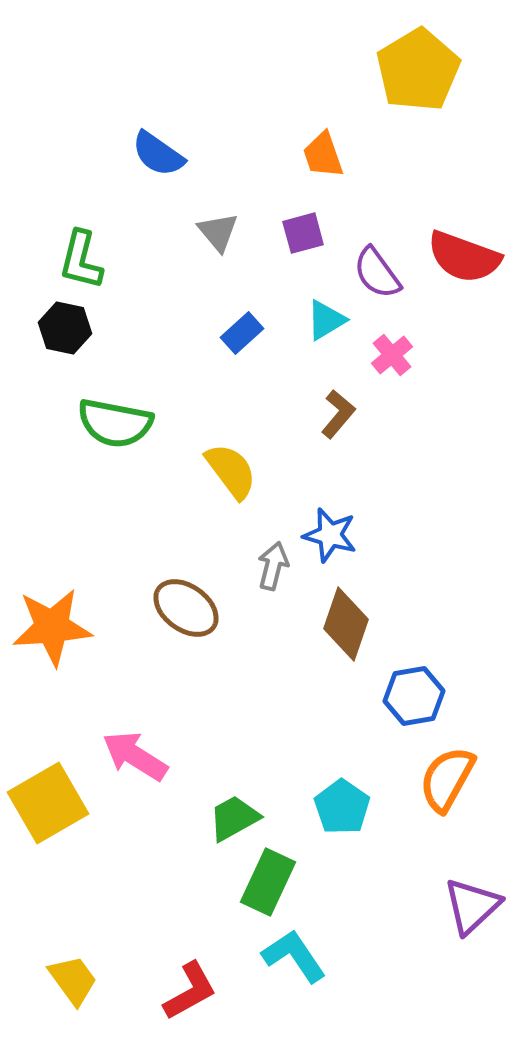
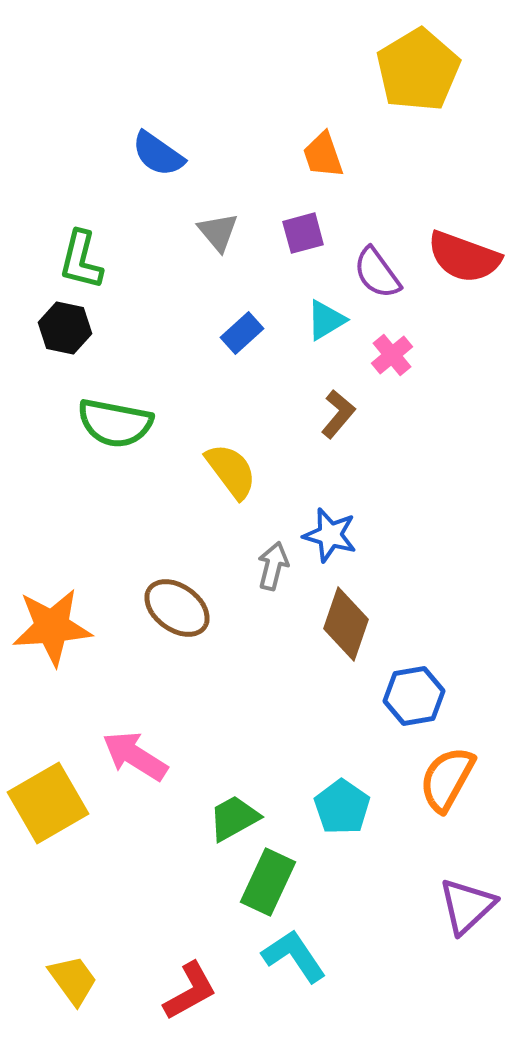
brown ellipse: moved 9 px left
purple triangle: moved 5 px left
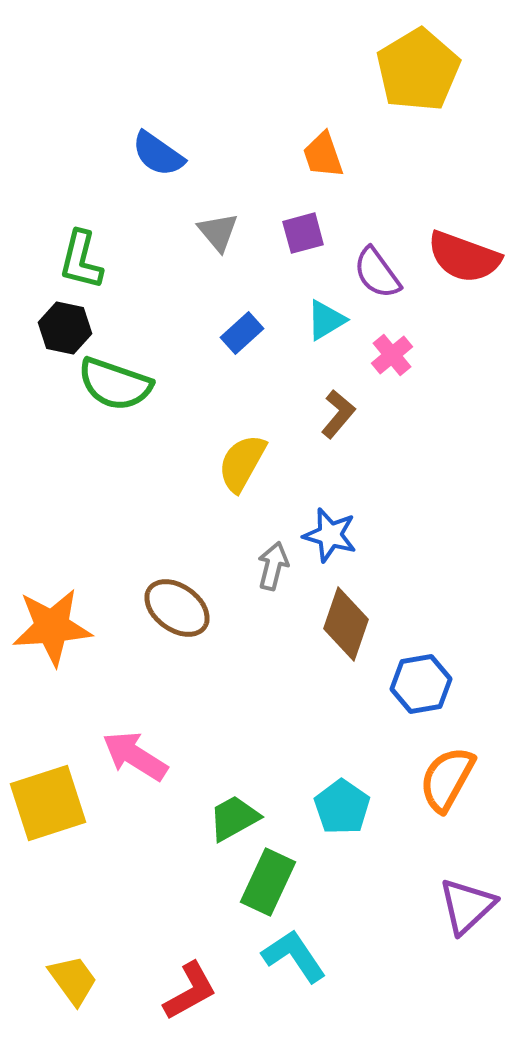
green semicircle: moved 39 px up; rotated 8 degrees clockwise
yellow semicircle: moved 11 px right, 8 px up; rotated 114 degrees counterclockwise
blue hexagon: moved 7 px right, 12 px up
yellow square: rotated 12 degrees clockwise
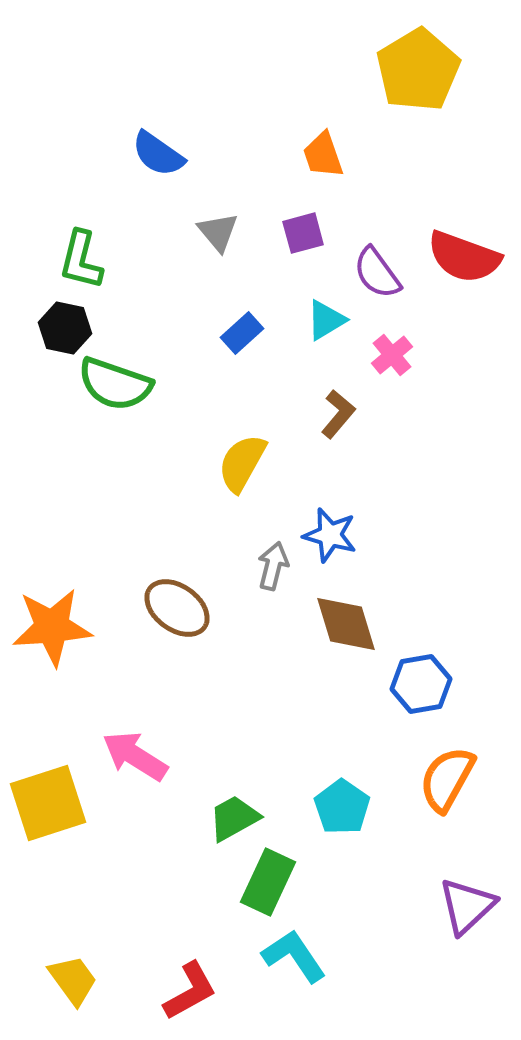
brown diamond: rotated 36 degrees counterclockwise
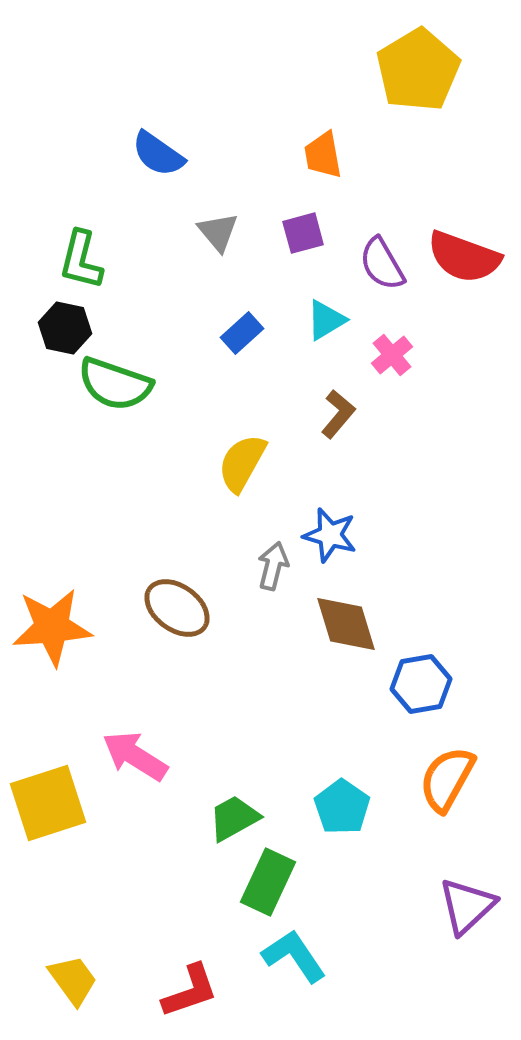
orange trapezoid: rotated 9 degrees clockwise
purple semicircle: moved 5 px right, 9 px up; rotated 6 degrees clockwise
red L-shape: rotated 10 degrees clockwise
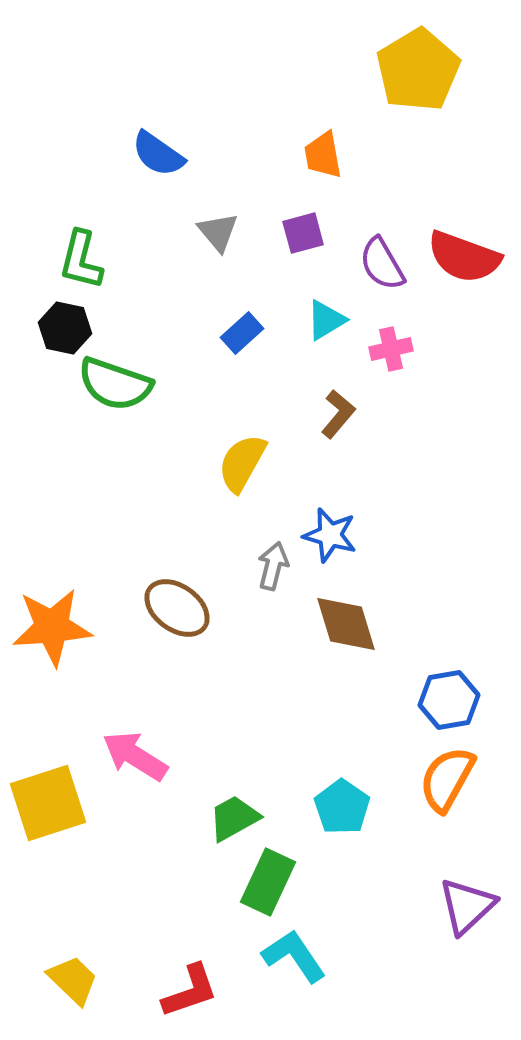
pink cross: moved 1 px left, 6 px up; rotated 27 degrees clockwise
blue hexagon: moved 28 px right, 16 px down
yellow trapezoid: rotated 10 degrees counterclockwise
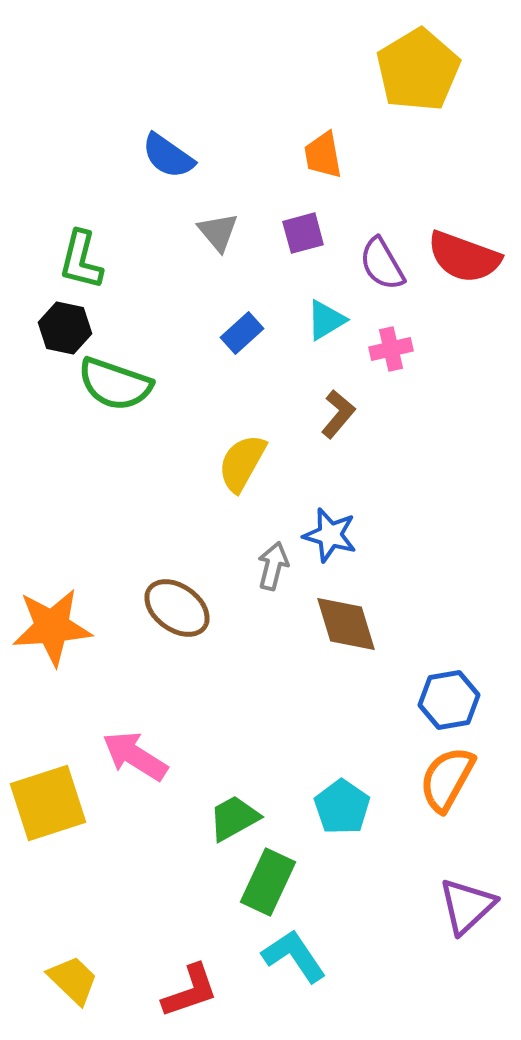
blue semicircle: moved 10 px right, 2 px down
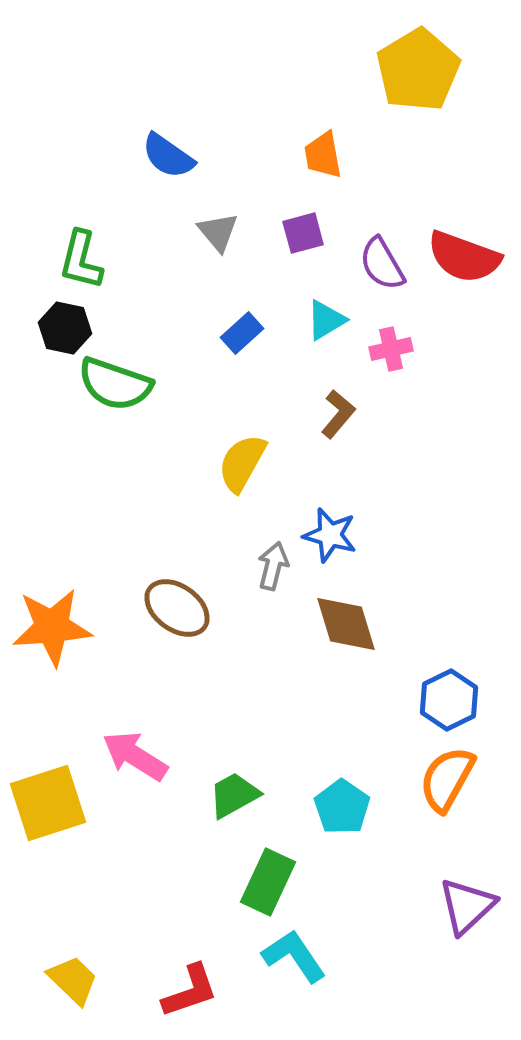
blue hexagon: rotated 16 degrees counterclockwise
green trapezoid: moved 23 px up
